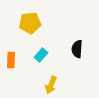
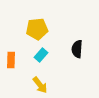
yellow pentagon: moved 7 px right, 6 px down
yellow arrow: moved 11 px left; rotated 60 degrees counterclockwise
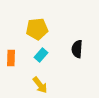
orange rectangle: moved 2 px up
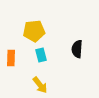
yellow pentagon: moved 3 px left, 2 px down
cyan rectangle: rotated 56 degrees counterclockwise
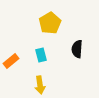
yellow pentagon: moved 16 px right, 8 px up; rotated 25 degrees counterclockwise
orange rectangle: moved 3 px down; rotated 49 degrees clockwise
yellow arrow: rotated 30 degrees clockwise
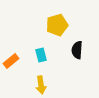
yellow pentagon: moved 7 px right, 2 px down; rotated 15 degrees clockwise
black semicircle: moved 1 px down
yellow arrow: moved 1 px right
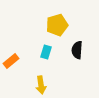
cyan rectangle: moved 5 px right, 3 px up; rotated 32 degrees clockwise
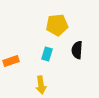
yellow pentagon: rotated 10 degrees clockwise
cyan rectangle: moved 1 px right, 2 px down
orange rectangle: rotated 21 degrees clockwise
